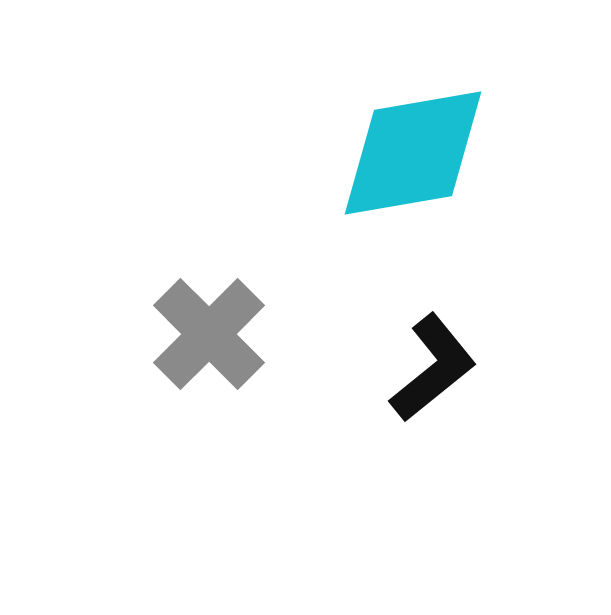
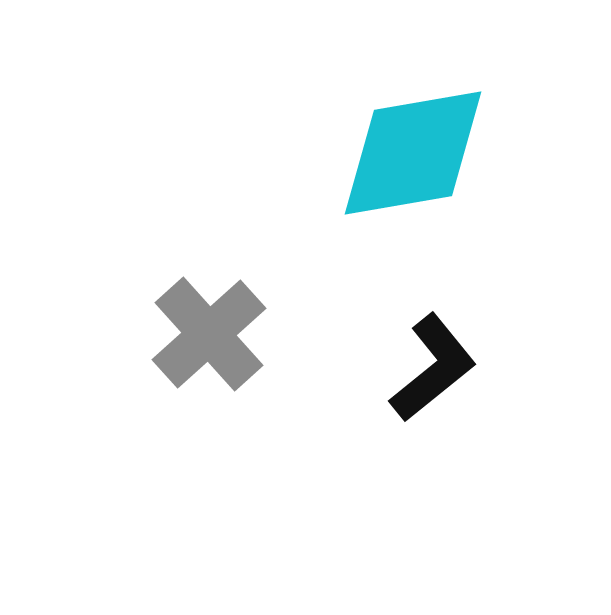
gray cross: rotated 3 degrees clockwise
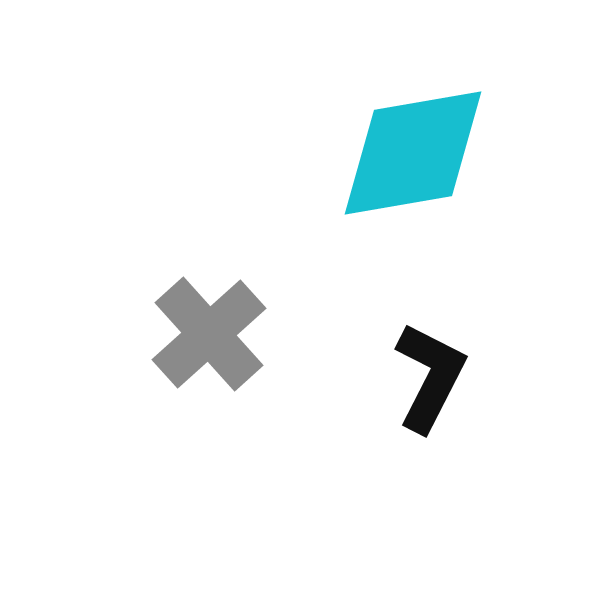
black L-shape: moved 3 px left, 9 px down; rotated 24 degrees counterclockwise
